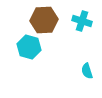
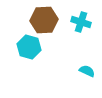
cyan cross: moved 1 px left, 1 px down
cyan semicircle: rotated 133 degrees clockwise
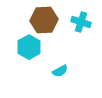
cyan hexagon: rotated 15 degrees clockwise
cyan semicircle: moved 27 px left; rotated 126 degrees clockwise
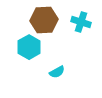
cyan semicircle: moved 3 px left, 1 px down
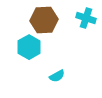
cyan cross: moved 5 px right, 4 px up
cyan semicircle: moved 4 px down
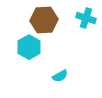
cyan semicircle: moved 3 px right
